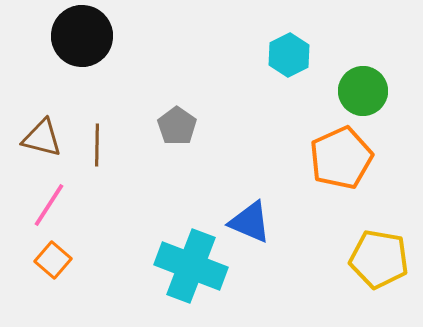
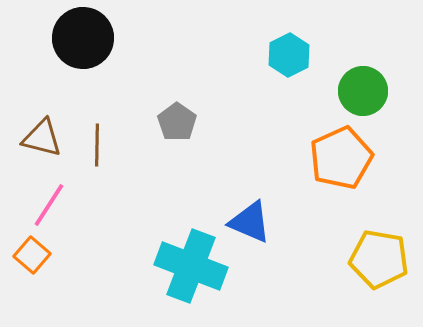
black circle: moved 1 px right, 2 px down
gray pentagon: moved 4 px up
orange square: moved 21 px left, 5 px up
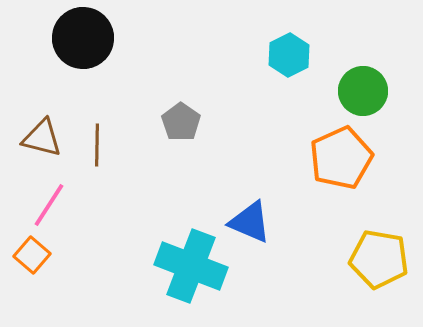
gray pentagon: moved 4 px right
